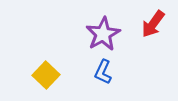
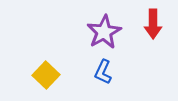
red arrow: rotated 36 degrees counterclockwise
purple star: moved 1 px right, 2 px up
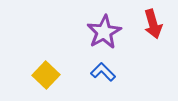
red arrow: rotated 16 degrees counterclockwise
blue L-shape: rotated 110 degrees clockwise
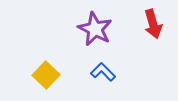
purple star: moved 9 px left, 3 px up; rotated 16 degrees counterclockwise
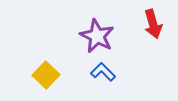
purple star: moved 2 px right, 7 px down
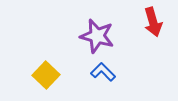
red arrow: moved 2 px up
purple star: rotated 12 degrees counterclockwise
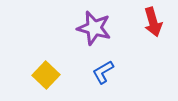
purple star: moved 3 px left, 8 px up
blue L-shape: rotated 75 degrees counterclockwise
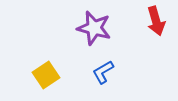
red arrow: moved 3 px right, 1 px up
yellow square: rotated 12 degrees clockwise
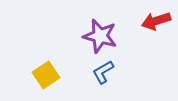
red arrow: rotated 88 degrees clockwise
purple star: moved 6 px right, 8 px down
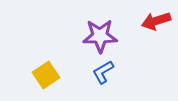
purple star: rotated 16 degrees counterclockwise
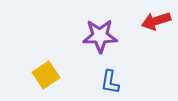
blue L-shape: moved 7 px right, 10 px down; rotated 50 degrees counterclockwise
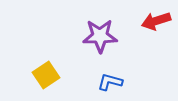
blue L-shape: rotated 95 degrees clockwise
